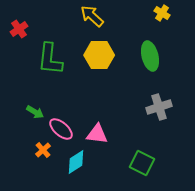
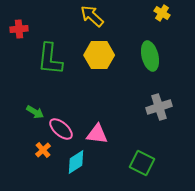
red cross: rotated 30 degrees clockwise
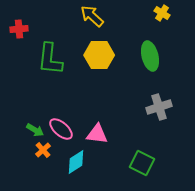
green arrow: moved 18 px down
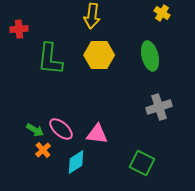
yellow arrow: rotated 125 degrees counterclockwise
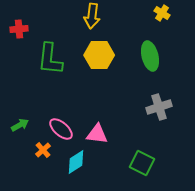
green arrow: moved 15 px left, 5 px up; rotated 60 degrees counterclockwise
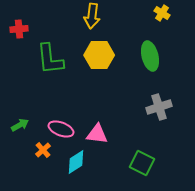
green L-shape: rotated 12 degrees counterclockwise
pink ellipse: rotated 20 degrees counterclockwise
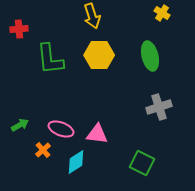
yellow arrow: rotated 25 degrees counterclockwise
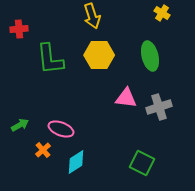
pink triangle: moved 29 px right, 36 px up
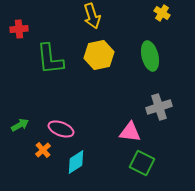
yellow hexagon: rotated 12 degrees counterclockwise
pink triangle: moved 4 px right, 34 px down
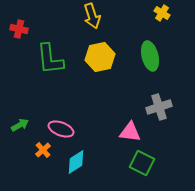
red cross: rotated 18 degrees clockwise
yellow hexagon: moved 1 px right, 2 px down
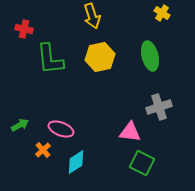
red cross: moved 5 px right
